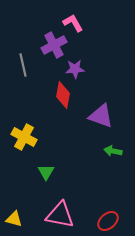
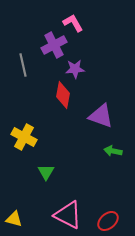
pink triangle: moved 8 px right; rotated 16 degrees clockwise
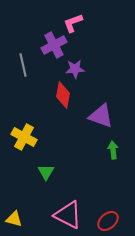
pink L-shape: rotated 80 degrees counterclockwise
green arrow: moved 1 px up; rotated 72 degrees clockwise
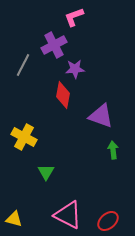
pink L-shape: moved 1 px right, 6 px up
gray line: rotated 40 degrees clockwise
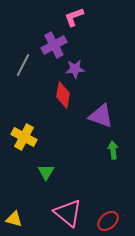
pink triangle: moved 2 px up; rotated 12 degrees clockwise
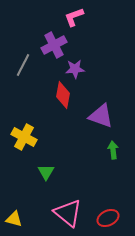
red ellipse: moved 3 px up; rotated 15 degrees clockwise
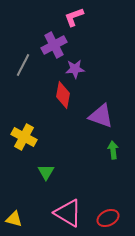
pink triangle: rotated 8 degrees counterclockwise
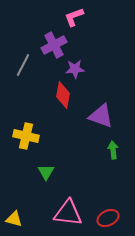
yellow cross: moved 2 px right, 1 px up; rotated 15 degrees counterclockwise
pink triangle: rotated 24 degrees counterclockwise
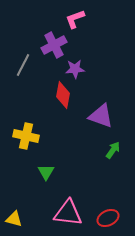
pink L-shape: moved 1 px right, 2 px down
green arrow: rotated 42 degrees clockwise
